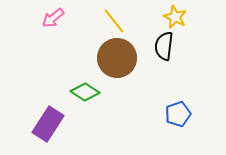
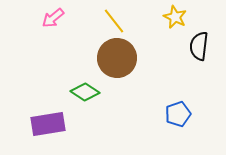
black semicircle: moved 35 px right
purple rectangle: rotated 48 degrees clockwise
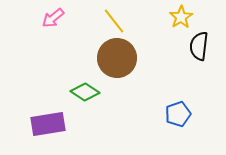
yellow star: moved 6 px right; rotated 15 degrees clockwise
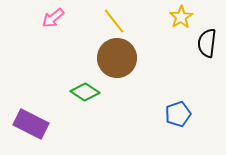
black semicircle: moved 8 px right, 3 px up
purple rectangle: moved 17 px left; rotated 36 degrees clockwise
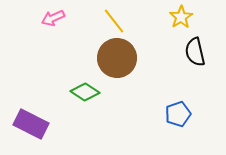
pink arrow: rotated 15 degrees clockwise
black semicircle: moved 12 px left, 9 px down; rotated 20 degrees counterclockwise
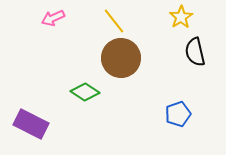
brown circle: moved 4 px right
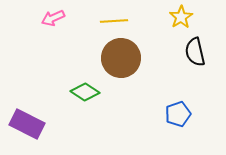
yellow line: rotated 56 degrees counterclockwise
purple rectangle: moved 4 px left
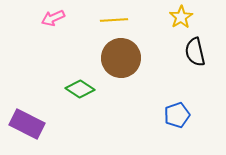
yellow line: moved 1 px up
green diamond: moved 5 px left, 3 px up
blue pentagon: moved 1 px left, 1 px down
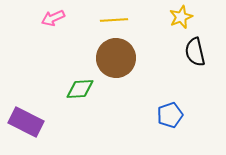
yellow star: rotated 10 degrees clockwise
brown circle: moved 5 px left
green diamond: rotated 36 degrees counterclockwise
blue pentagon: moved 7 px left
purple rectangle: moved 1 px left, 2 px up
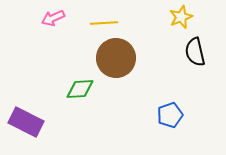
yellow line: moved 10 px left, 3 px down
